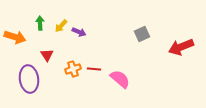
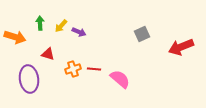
red triangle: moved 1 px right, 1 px up; rotated 40 degrees counterclockwise
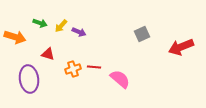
green arrow: rotated 112 degrees clockwise
red line: moved 2 px up
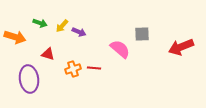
yellow arrow: moved 1 px right
gray square: rotated 21 degrees clockwise
red line: moved 1 px down
pink semicircle: moved 30 px up
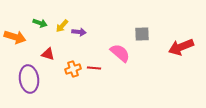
purple arrow: rotated 16 degrees counterclockwise
pink semicircle: moved 4 px down
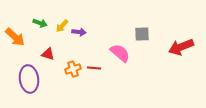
orange arrow: rotated 25 degrees clockwise
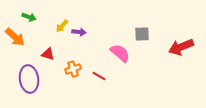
green arrow: moved 11 px left, 6 px up
red line: moved 5 px right, 8 px down; rotated 24 degrees clockwise
